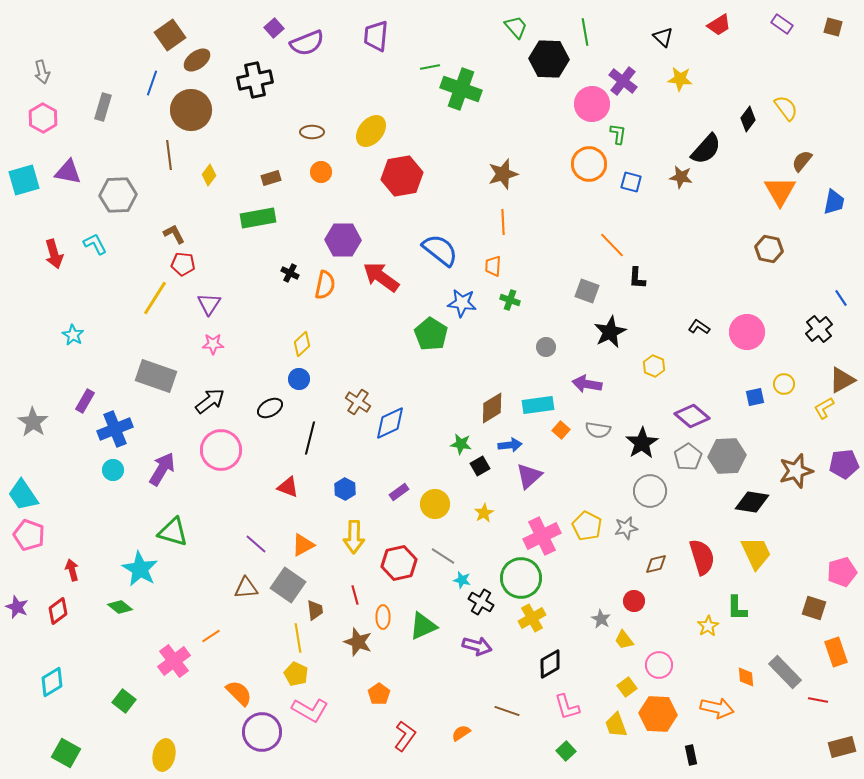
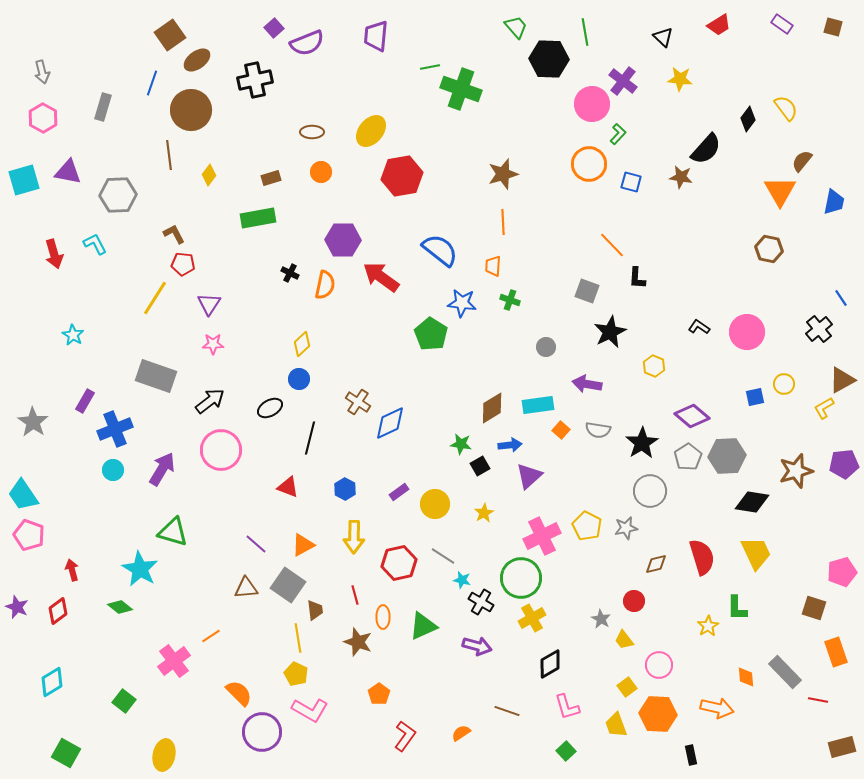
green L-shape at (618, 134): rotated 35 degrees clockwise
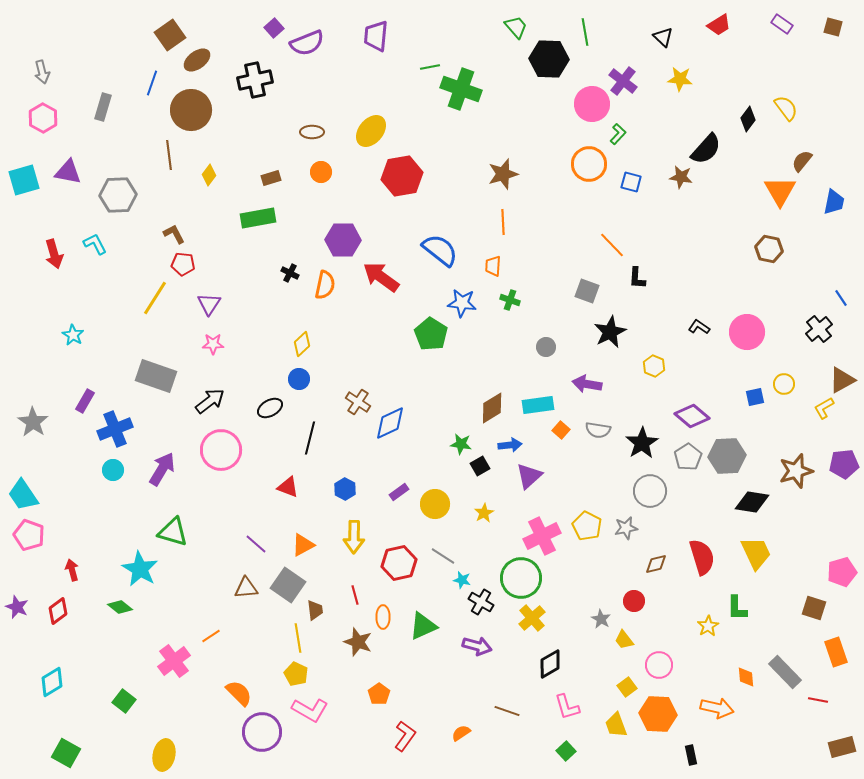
yellow cross at (532, 618): rotated 12 degrees counterclockwise
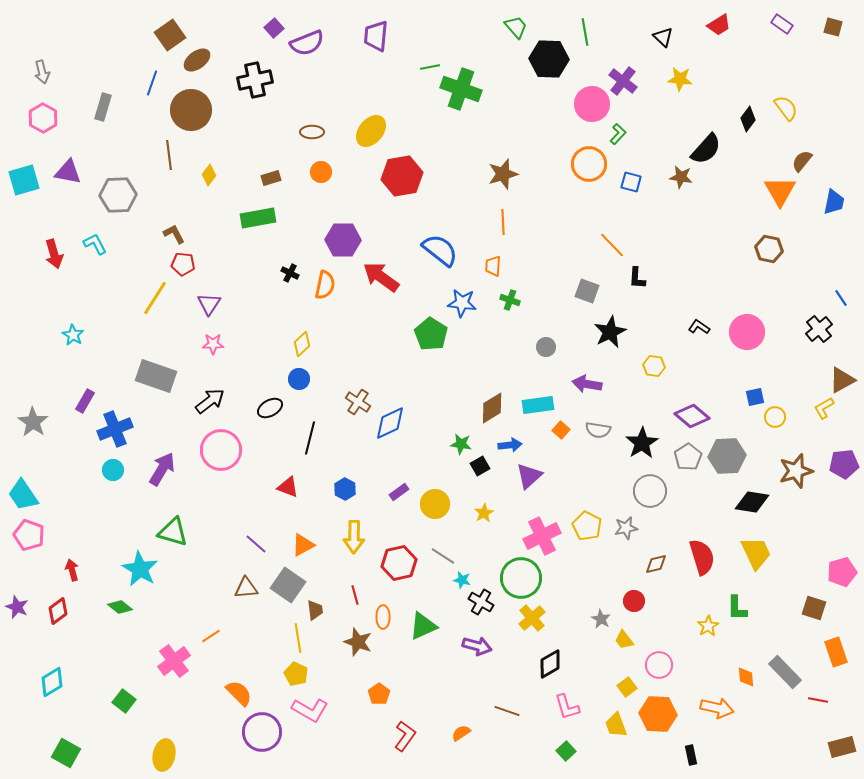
yellow hexagon at (654, 366): rotated 15 degrees counterclockwise
yellow circle at (784, 384): moved 9 px left, 33 px down
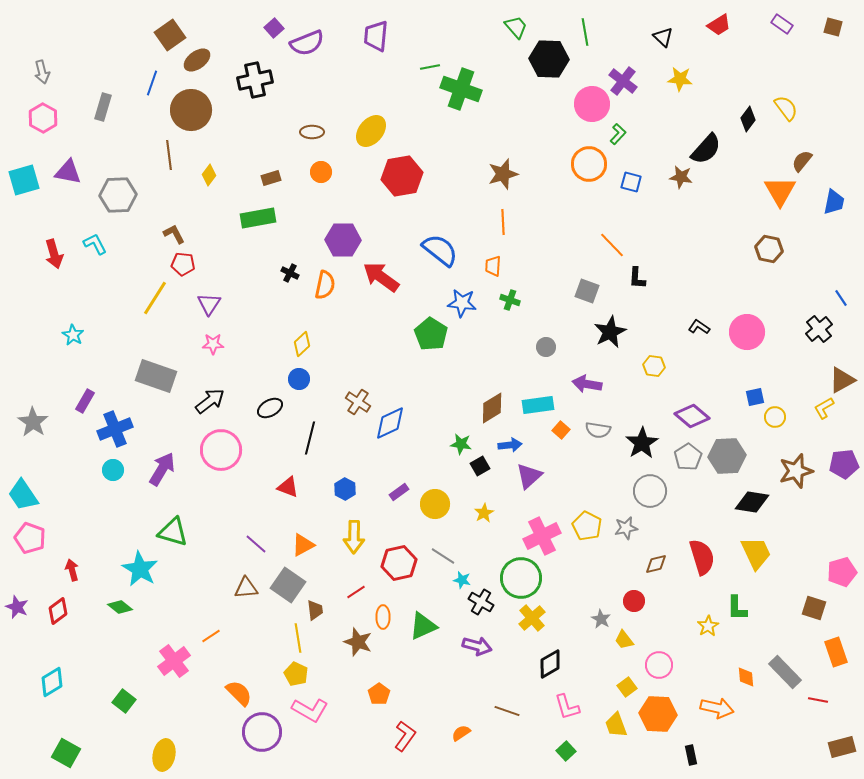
pink pentagon at (29, 535): moved 1 px right, 3 px down
red line at (355, 595): moved 1 px right, 3 px up; rotated 72 degrees clockwise
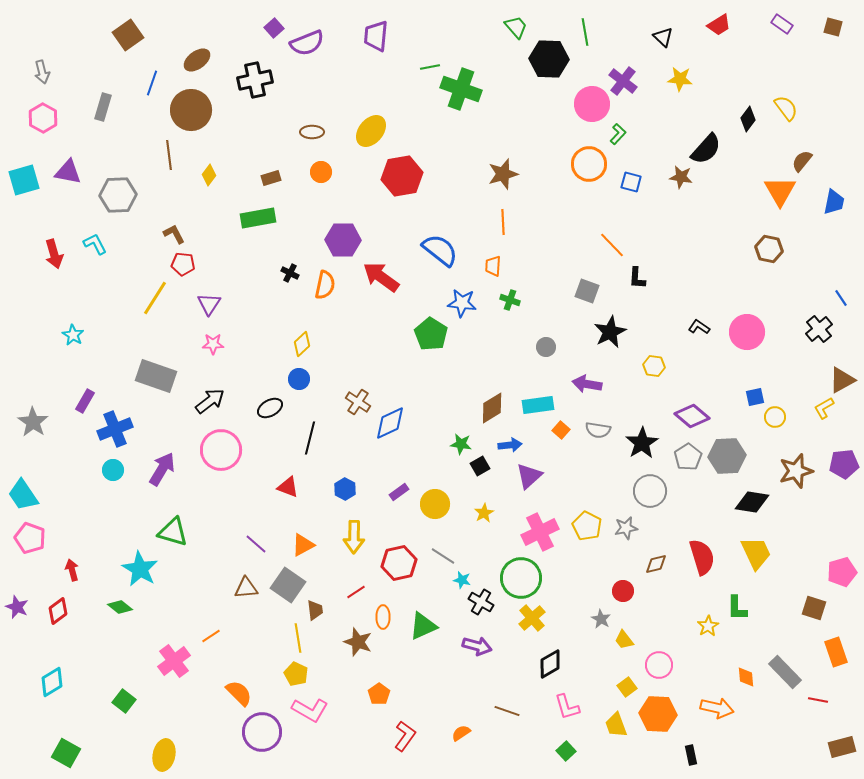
brown square at (170, 35): moved 42 px left
pink cross at (542, 536): moved 2 px left, 4 px up
red circle at (634, 601): moved 11 px left, 10 px up
